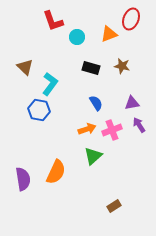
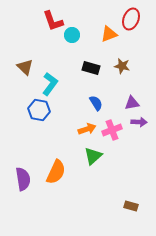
cyan circle: moved 5 px left, 2 px up
purple arrow: moved 3 px up; rotated 126 degrees clockwise
brown rectangle: moved 17 px right; rotated 48 degrees clockwise
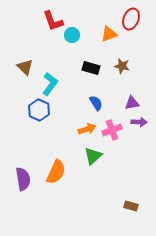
blue hexagon: rotated 15 degrees clockwise
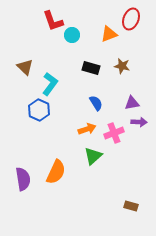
pink cross: moved 2 px right, 3 px down
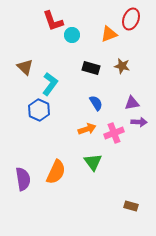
green triangle: moved 6 px down; rotated 24 degrees counterclockwise
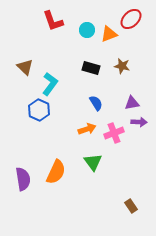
red ellipse: rotated 25 degrees clockwise
cyan circle: moved 15 px right, 5 px up
brown rectangle: rotated 40 degrees clockwise
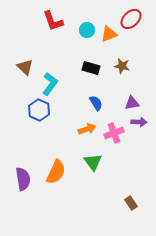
brown rectangle: moved 3 px up
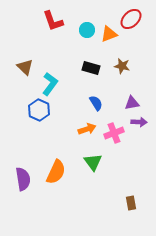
brown rectangle: rotated 24 degrees clockwise
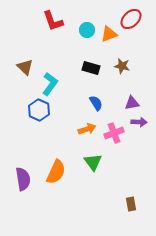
brown rectangle: moved 1 px down
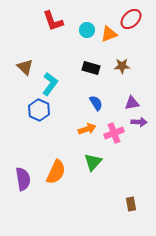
brown star: rotated 14 degrees counterclockwise
green triangle: rotated 18 degrees clockwise
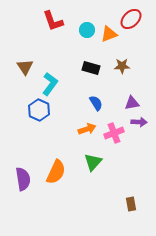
brown triangle: rotated 12 degrees clockwise
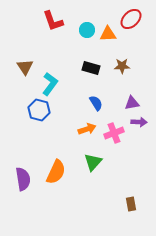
orange triangle: moved 1 px left; rotated 18 degrees clockwise
blue hexagon: rotated 10 degrees counterclockwise
